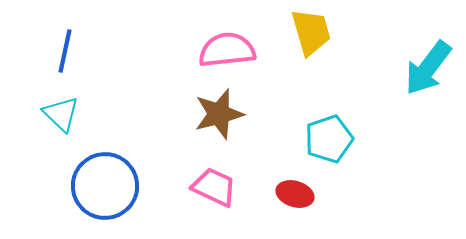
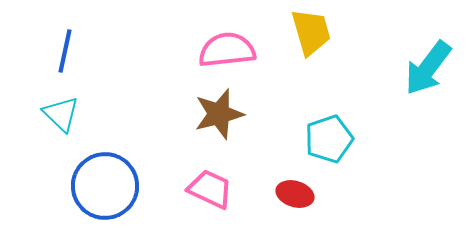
pink trapezoid: moved 4 px left, 2 px down
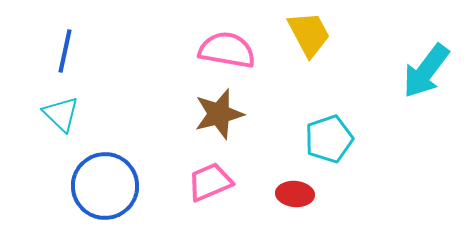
yellow trapezoid: moved 2 px left, 2 px down; rotated 12 degrees counterclockwise
pink semicircle: rotated 16 degrees clockwise
cyan arrow: moved 2 px left, 3 px down
pink trapezoid: moved 7 px up; rotated 48 degrees counterclockwise
red ellipse: rotated 12 degrees counterclockwise
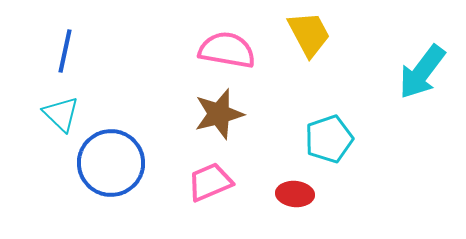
cyan arrow: moved 4 px left, 1 px down
blue circle: moved 6 px right, 23 px up
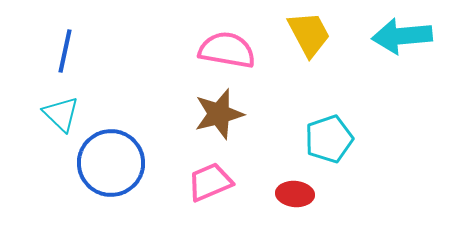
cyan arrow: moved 20 px left, 36 px up; rotated 48 degrees clockwise
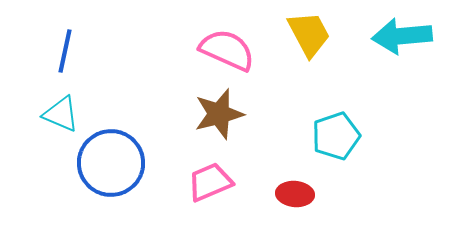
pink semicircle: rotated 14 degrees clockwise
cyan triangle: rotated 21 degrees counterclockwise
cyan pentagon: moved 7 px right, 3 px up
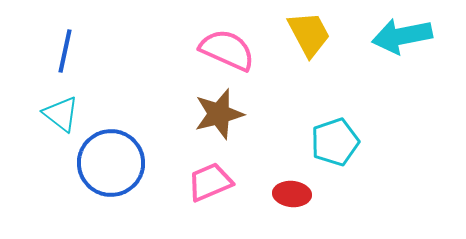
cyan arrow: rotated 6 degrees counterclockwise
cyan triangle: rotated 15 degrees clockwise
cyan pentagon: moved 1 px left, 6 px down
red ellipse: moved 3 px left
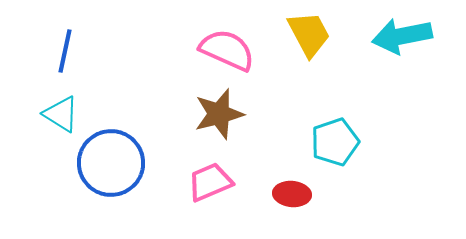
cyan triangle: rotated 6 degrees counterclockwise
